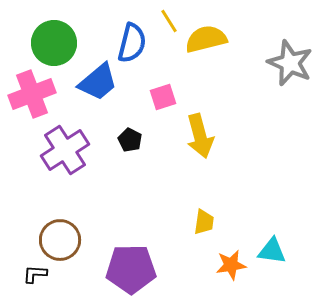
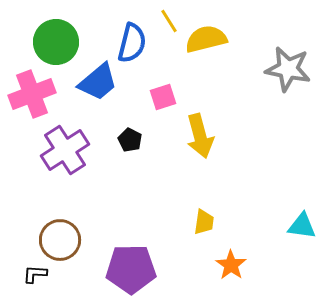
green circle: moved 2 px right, 1 px up
gray star: moved 2 px left, 6 px down; rotated 12 degrees counterclockwise
cyan triangle: moved 30 px right, 25 px up
orange star: rotated 28 degrees counterclockwise
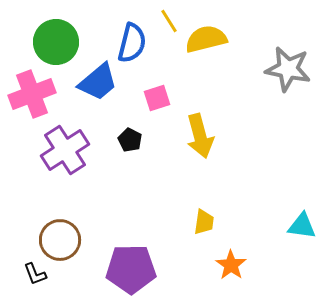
pink square: moved 6 px left, 1 px down
black L-shape: rotated 115 degrees counterclockwise
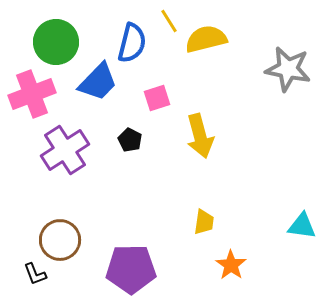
blue trapezoid: rotated 6 degrees counterclockwise
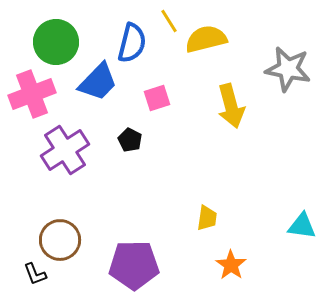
yellow arrow: moved 31 px right, 30 px up
yellow trapezoid: moved 3 px right, 4 px up
purple pentagon: moved 3 px right, 4 px up
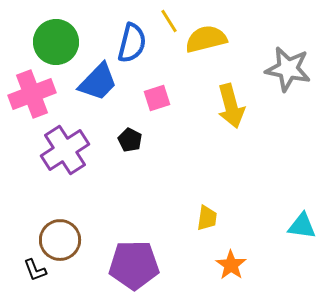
black L-shape: moved 4 px up
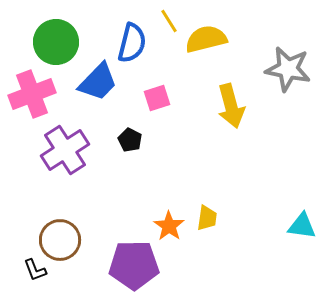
orange star: moved 62 px left, 39 px up
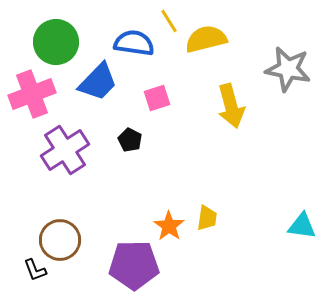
blue semicircle: moved 2 px right; rotated 96 degrees counterclockwise
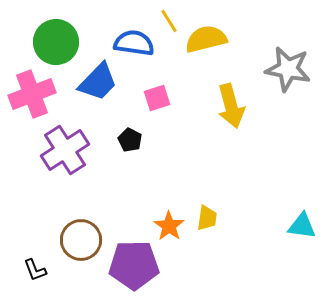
brown circle: moved 21 px right
